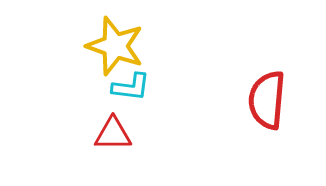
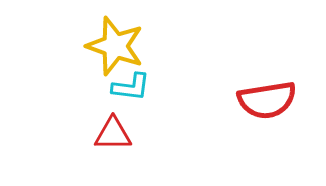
red semicircle: rotated 104 degrees counterclockwise
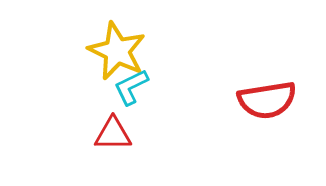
yellow star: moved 2 px right, 5 px down; rotated 6 degrees clockwise
cyan L-shape: rotated 147 degrees clockwise
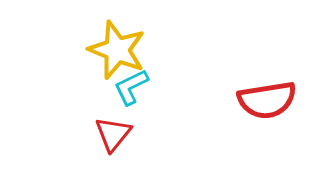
yellow star: moved 1 px up; rotated 4 degrees counterclockwise
red triangle: rotated 51 degrees counterclockwise
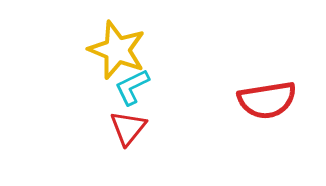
cyan L-shape: moved 1 px right
red triangle: moved 15 px right, 6 px up
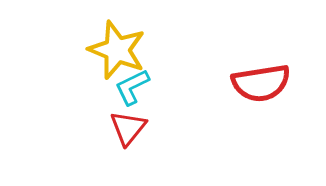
red semicircle: moved 6 px left, 17 px up
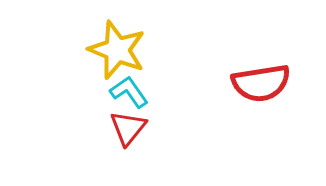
cyan L-shape: moved 3 px left, 5 px down; rotated 81 degrees clockwise
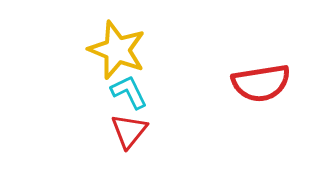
cyan L-shape: rotated 9 degrees clockwise
red triangle: moved 1 px right, 3 px down
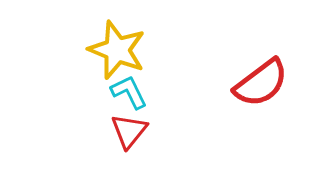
red semicircle: rotated 28 degrees counterclockwise
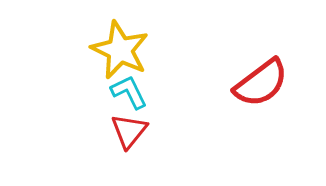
yellow star: moved 3 px right; rotated 4 degrees clockwise
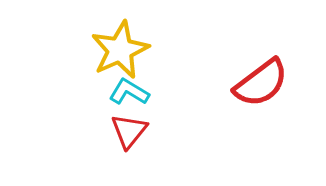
yellow star: rotated 22 degrees clockwise
cyan L-shape: rotated 33 degrees counterclockwise
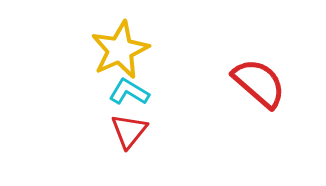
red semicircle: moved 2 px left; rotated 102 degrees counterclockwise
